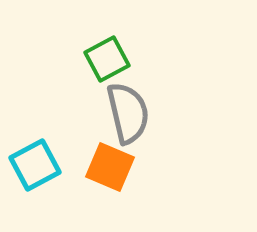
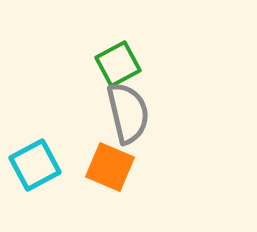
green square: moved 11 px right, 5 px down
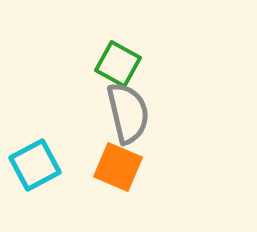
green square: rotated 33 degrees counterclockwise
orange square: moved 8 px right
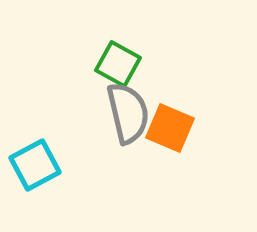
orange square: moved 52 px right, 39 px up
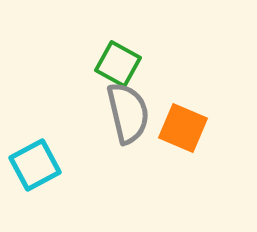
orange square: moved 13 px right
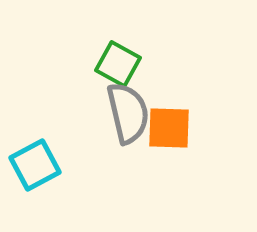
orange square: moved 14 px left; rotated 21 degrees counterclockwise
